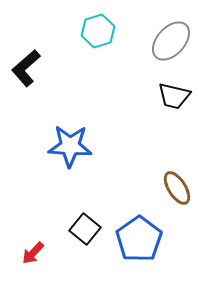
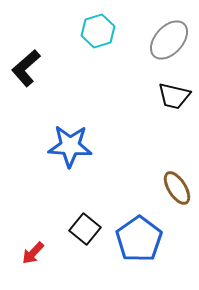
gray ellipse: moved 2 px left, 1 px up
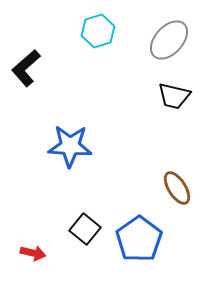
red arrow: rotated 120 degrees counterclockwise
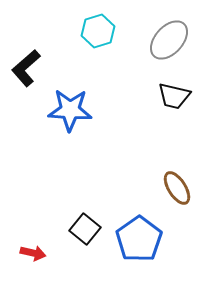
blue star: moved 36 px up
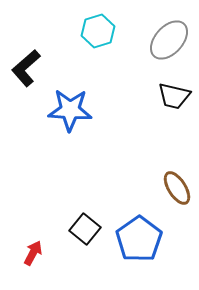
red arrow: rotated 75 degrees counterclockwise
